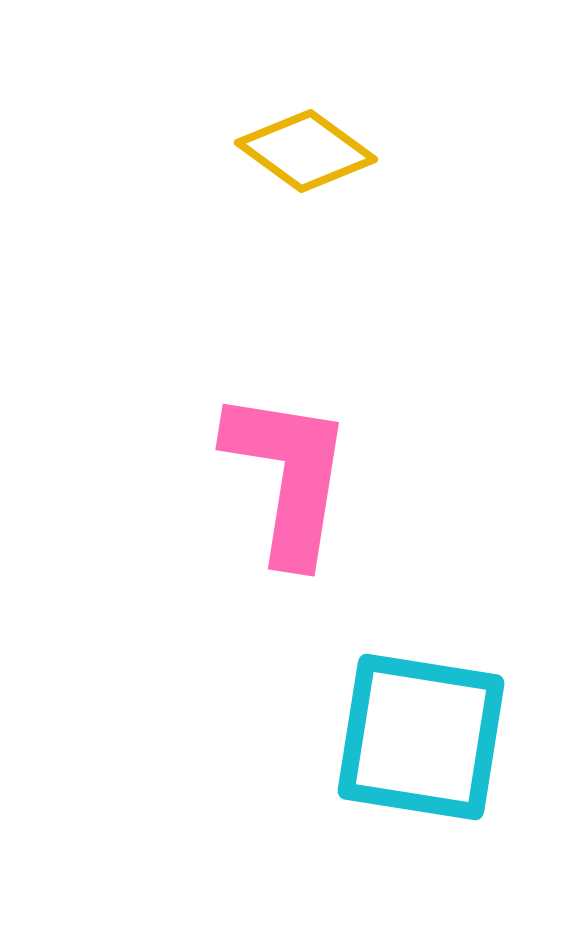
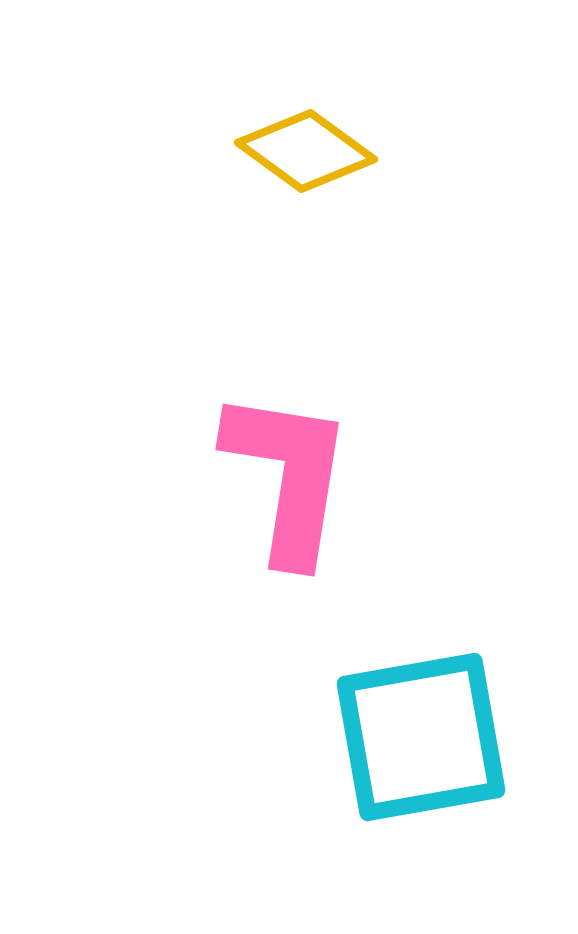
cyan square: rotated 19 degrees counterclockwise
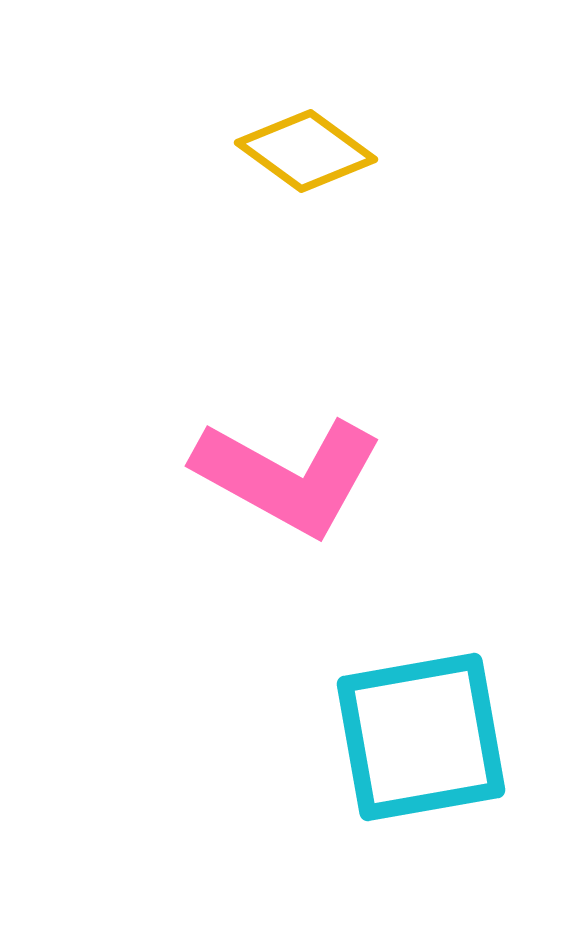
pink L-shape: rotated 110 degrees clockwise
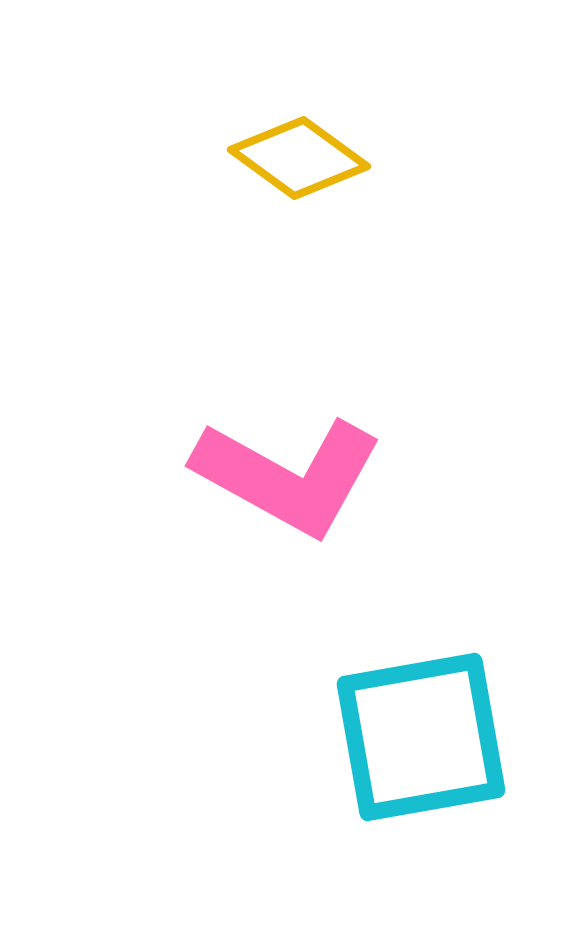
yellow diamond: moved 7 px left, 7 px down
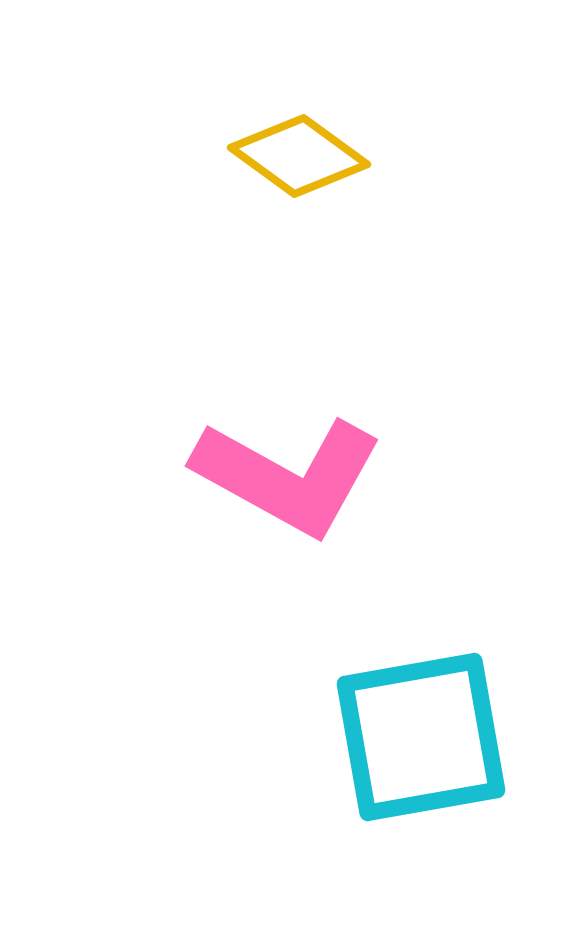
yellow diamond: moved 2 px up
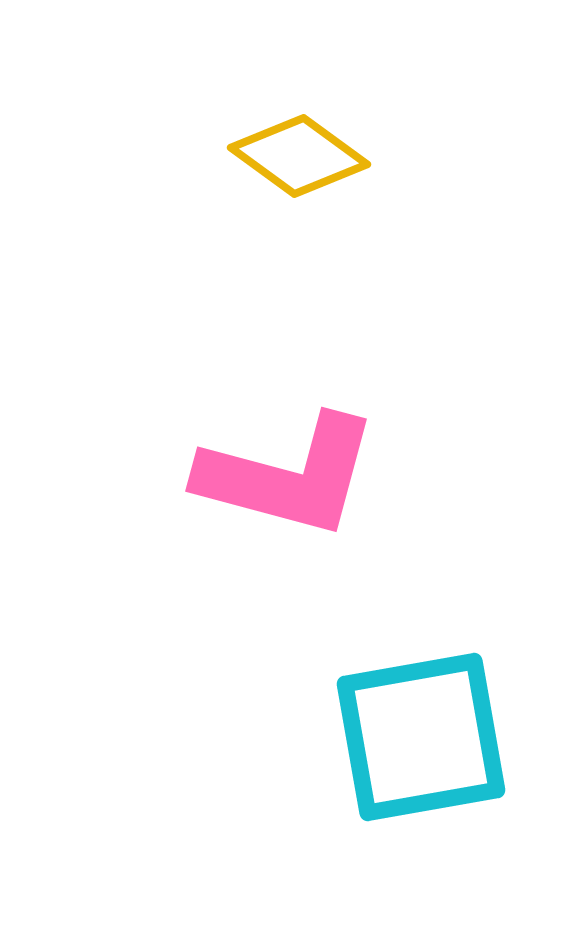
pink L-shape: rotated 14 degrees counterclockwise
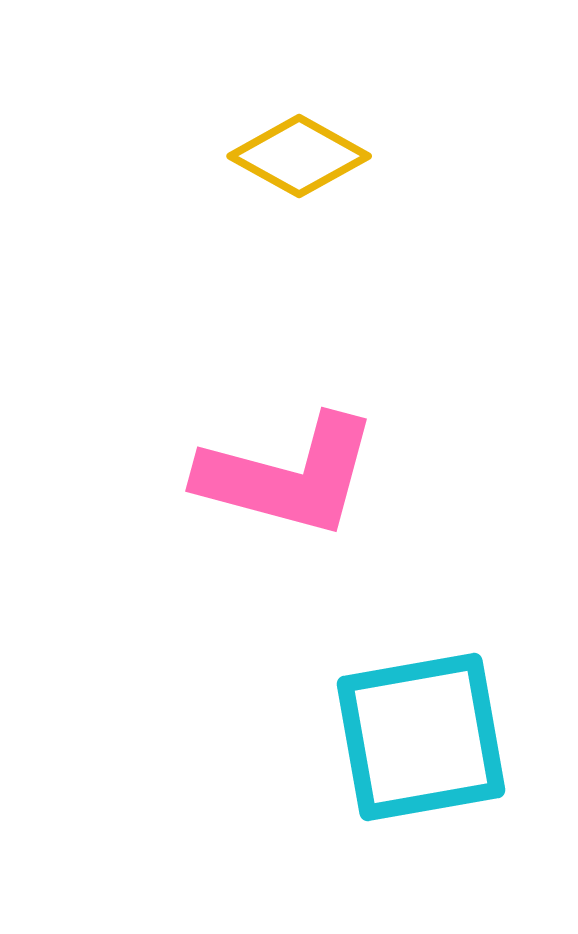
yellow diamond: rotated 7 degrees counterclockwise
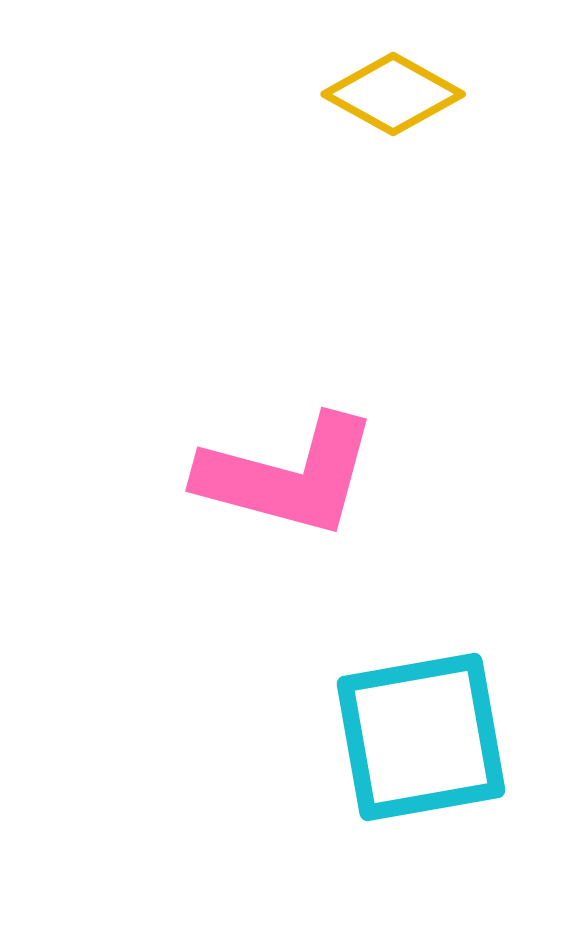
yellow diamond: moved 94 px right, 62 px up
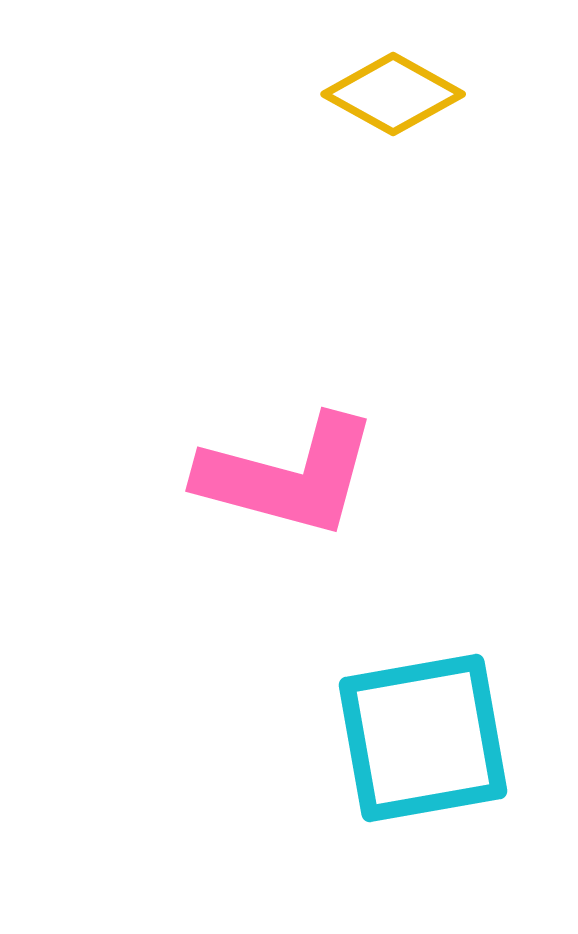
cyan square: moved 2 px right, 1 px down
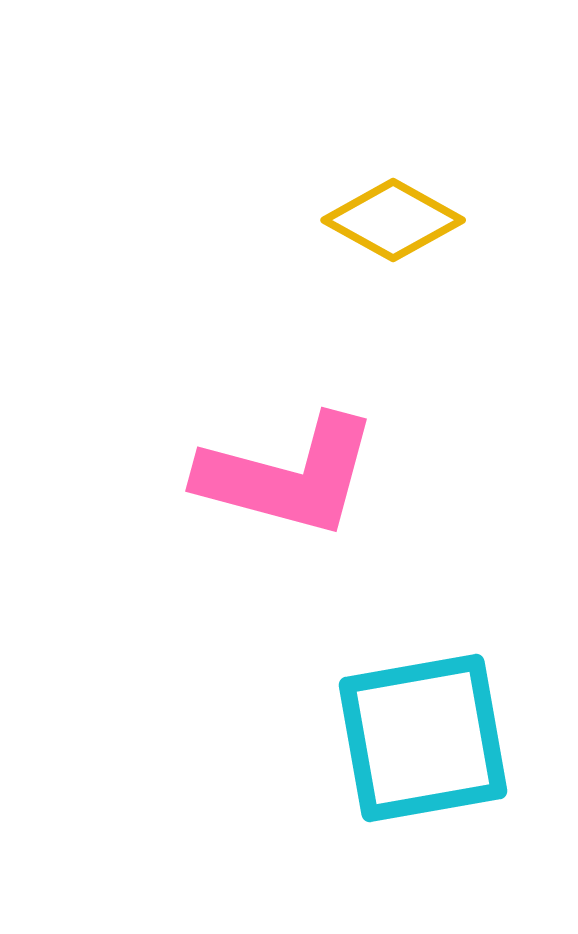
yellow diamond: moved 126 px down
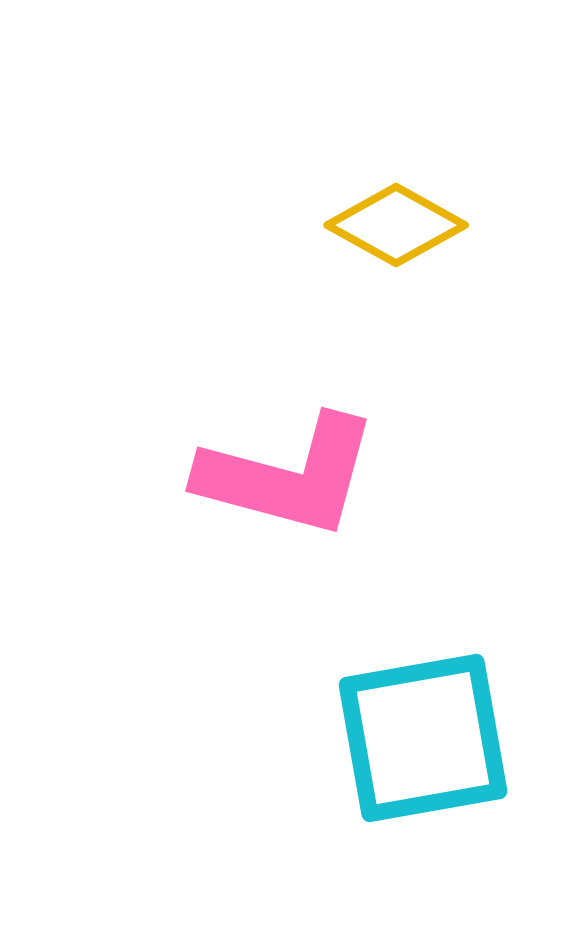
yellow diamond: moved 3 px right, 5 px down
